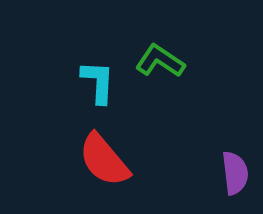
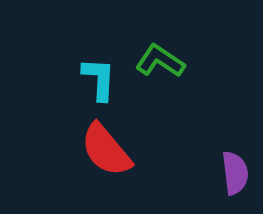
cyan L-shape: moved 1 px right, 3 px up
red semicircle: moved 2 px right, 10 px up
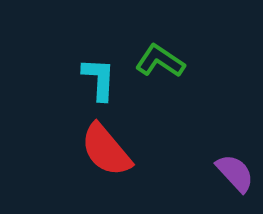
purple semicircle: rotated 36 degrees counterclockwise
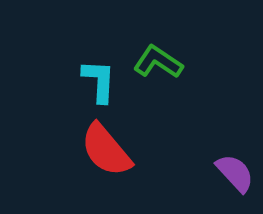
green L-shape: moved 2 px left, 1 px down
cyan L-shape: moved 2 px down
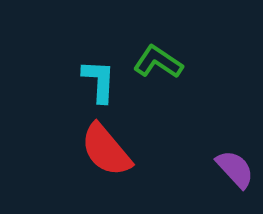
purple semicircle: moved 4 px up
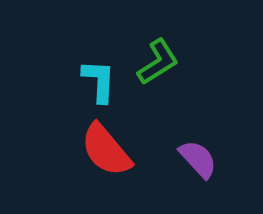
green L-shape: rotated 114 degrees clockwise
purple semicircle: moved 37 px left, 10 px up
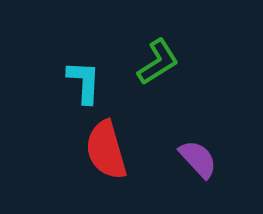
cyan L-shape: moved 15 px left, 1 px down
red semicircle: rotated 24 degrees clockwise
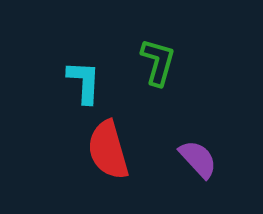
green L-shape: rotated 42 degrees counterclockwise
red semicircle: moved 2 px right
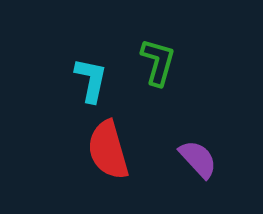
cyan L-shape: moved 7 px right, 2 px up; rotated 9 degrees clockwise
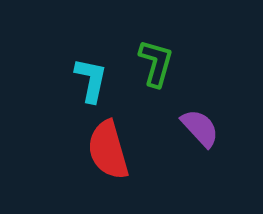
green L-shape: moved 2 px left, 1 px down
purple semicircle: moved 2 px right, 31 px up
